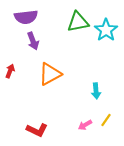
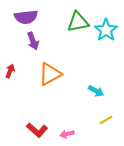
cyan arrow: rotated 56 degrees counterclockwise
yellow line: rotated 24 degrees clockwise
pink arrow: moved 18 px left, 9 px down; rotated 16 degrees clockwise
red L-shape: rotated 15 degrees clockwise
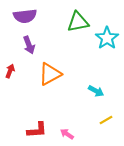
purple semicircle: moved 1 px left, 1 px up
cyan star: moved 1 px right, 8 px down
purple arrow: moved 4 px left, 4 px down
red L-shape: rotated 45 degrees counterclockwise
pink arrow: rotated 48 degrees clockwise
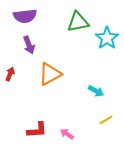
red arrow: moved 3 px down
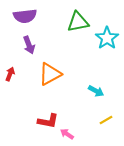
red L-shape: moved 11 px right, 9 px up; rotated 15 degrees clockwise
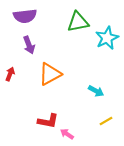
cyan star: rotated 10 degrees clockwise
yellow line: moved 1 px down
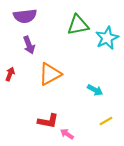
green triangle: moved 3 px down
cyan arrow: moved 1 px left, 1 px up
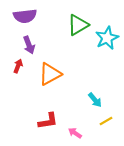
green triangle: rotated 20 degrees counterclockwise
red arrow: moved 8 px right, 8 px up
cyan arrow: moved 10 px down; rotated 21 degrees clockwise
red L-shape: rotated 20 degrees counterclockwise
pink arrow: moved 8 px right, 1 px up
